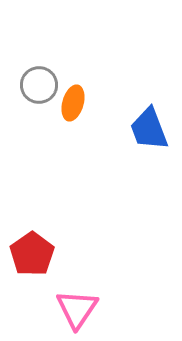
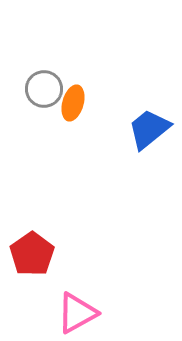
gray circle: moved 5 px right, 4 px down
blue trapezoid: rotated 72 degrees clockwise
pink triangle: moved 4 px down; rotated 27 degrees clockwise
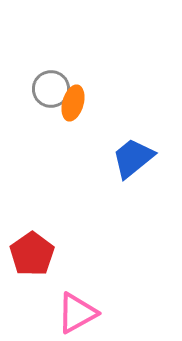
gray circle: moved 7 px right
blue trapezoid: moved 16 px left, 29 px down
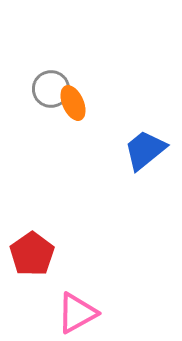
orange ellipse: rotated 40 degrees counterclockwise
blue trapezoid: moved 12 px right, 8 px up
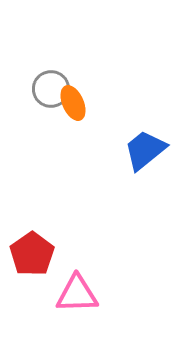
pink triangle: moved 19 px up; rotated 27 degrees clockwise
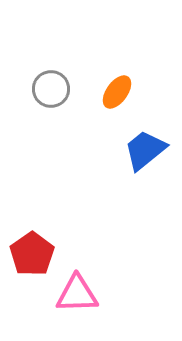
orange ellipse: moved 44 px right, 11 px up; rotated 60 degrees clockwise
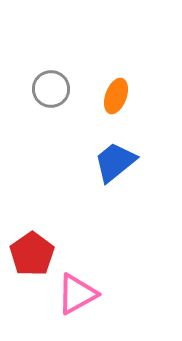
orange ellipse: moved 1 px left, 4 px down; rotated 16 degrees counterclockwise
blue trapezoid: moved 30 px left, 12 px down
pink triangle: rotated 27 degrees counterclockwise
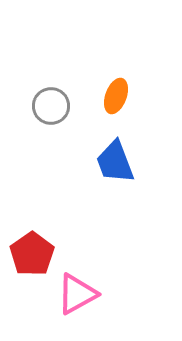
gray circle: moved 17 px down
blue trapezoid: rotated 72 degrees counterclockwise
